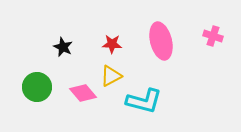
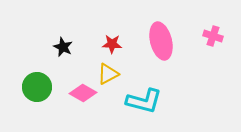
yellow triangle: moved 3 px left, 2 px up
pink diamond: rotated 20 degrees counterclockwise
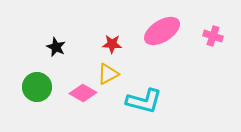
pink ellipse: moved 1 px right, 10 px up; rotated 72 degrees clockwise
black star: moved 7 px left
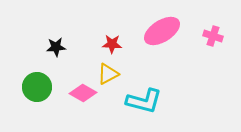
black star: rotated 30 degrees counterclockwise
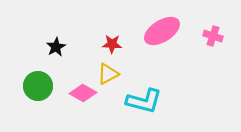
black star: rotated 24 degrees counterclockwise
green circle: moved 1 px right, 1 px up
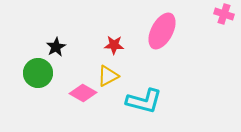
pink ellipse: rotated 30 degrees counterclockwise
pink cross: moved 11 px right, 22 px up
red star: moved 2 px right, 1 px down
yellow triangle: moved 2 px down
green circle: moved 13 px up
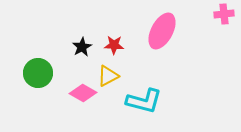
pink cross: rotated 24 degrees counterclockwise
black star: moved 26 px right
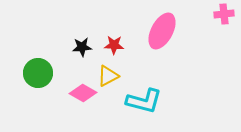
black star: rotated 24 degrees clockwise
